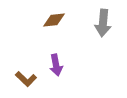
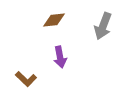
gray arrow: moved 3 px down; rotated 16 degrees clockwise
purple arrow: moved 4 px right, 8 px up
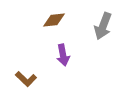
purple arrow: moved 3 px right, 2 px up
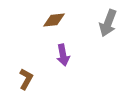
gray arrow: moved 5 px right, 3 px up
brown L-shape: rotated 105 degrees counterclockwise
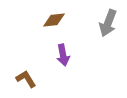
brown L-shape: rotated 60 degrees counterclockwise
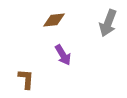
purple arrow: rotated 20 degrees counterclockwise
brown L-shape: rotated 35 degrees clockwise
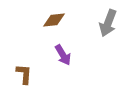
brown L-shape: moved 2 px left, 5 px up
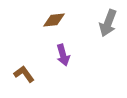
purple arrow: rotated 15 degrees clockwise
brown L-shape: rotated 40 degrees counterclockwise
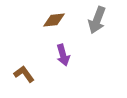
gray arrow: moved 11 px left, 3 px up
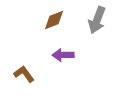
brown diamond: rotated 15 degrees counterclockwise
purple arrow: rotated 105 degrees clockwise
